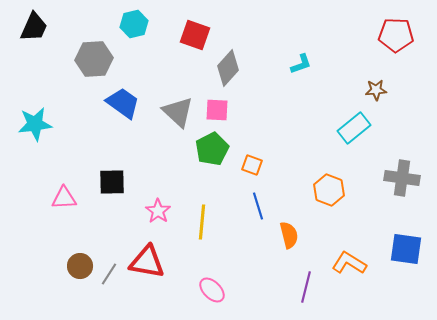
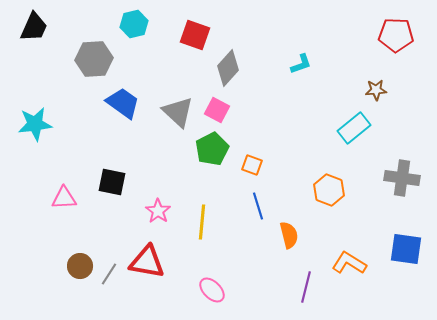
pink square: rotated 25 degrees clockwise
black square: rotated 12 degrees clockwise
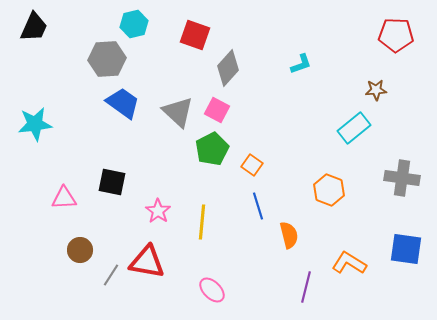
gray hexagon: moved 13 px right
orange square: rotated 15 degrees clockwise
brown circle: moved 16 px up
gray line: moved 2 px right, 1 px down
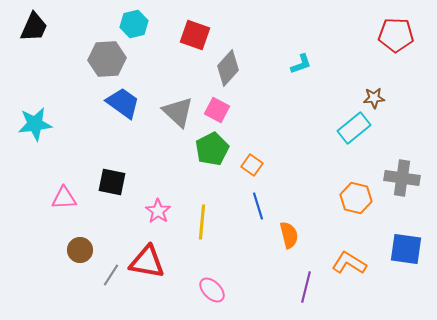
brown star: moved 2 px left, 8 px down
orange hexagon: moved 27 px right, 8 px down; rotated 8 degrees counterclockwise
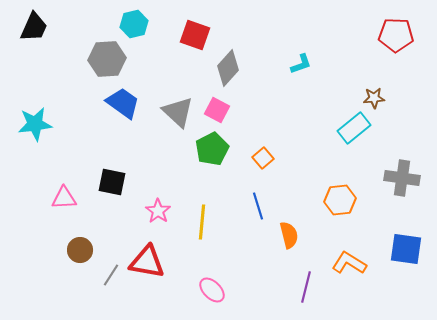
orange square: moved 11 px right, 7 px up; rotated 15 degrees clockwise
orange hexagon: moved 16 px left, 2 px down; rotated 20 degrees counterclockwise
